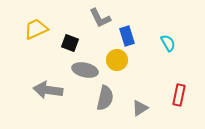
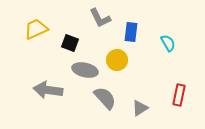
blue rectangle: moved 4 px right, 4 px up; rotated 24 degrees clockwise
gray semicircle: rotated 55 degrees counterclockwise
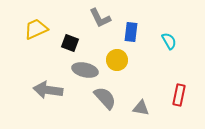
cyan semicircle: moved 1 px right, 2 px up
gray triangle: moved 1 px right; rotated 42 degrees clockwise
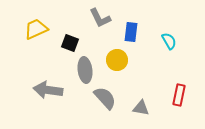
gray ellipse: rotated 70 degrees clockwise
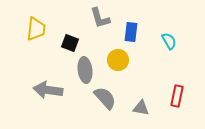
gray L-shape: rotated 10 degrees clockwise
yellow trapezoid: rotated 120 degrees clockwise
yellow circle: moved 1 px right
red rectangle: moved 2 px left, 1 px down
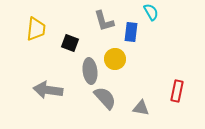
gray L-shape: moved 4 px right, 3 px down
cyan semicircle: moved 18 px left, 29 px up
yellow circle: moved 3 px left, 1 px up
gray ellipse: moved 5 px right, 1 px down
red rectangle: moved 5 px up
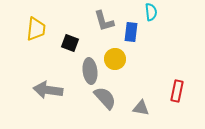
cyan semicircle: rotated 24 degrees clockwise
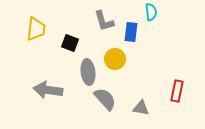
gray ellipse: moved 2 px left, 1 px down
gray semicircle: moved 1 px down
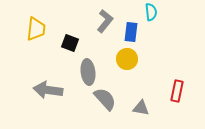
gray L-shape: moved 1 px right; rotated 125 degrees counterclockwise
yellow circle: moved 12 px right
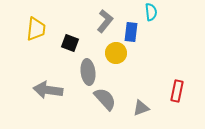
yellow circle: moved 11 px left, 6 px up
gray triangle: rotated 30 degrees counterclockwise
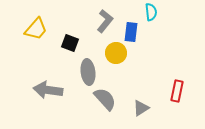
yellow trapezoid: rotated 35 degrees clockwise
gray triangle: rotated 12 degrees counterclockwise
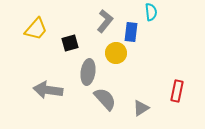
black square: rotated 36 degrees counterclockwise
gray ellipse: rotated 15 degrees clockwise
